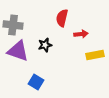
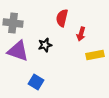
gray cross: moved 2 px up
red arrow: rotated 112 degrees clockwise
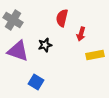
gray cross: moved 3 px up; rotated 24 degrees clockwise
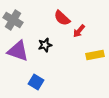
red semicircle: rotated 60 degrees counterclockwise
red arrow: moved 2 px left, 3 px up; rotated 24 degrees clockwise
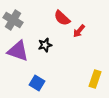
yellow rectangle: moved 24 px down; rotated 60 degrees counterclockwise
blue square: moved 1 px right, 1 px down
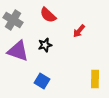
red semicircle: moved 14 px left, 3 px up
yellow rectangle: rotated 18 degrees counterclockwise
blue square: moved 5 px right, 2 px up
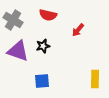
red semicircle: rotated 30 degrees counterclockwise
red arrow: moved 1 px left, 1 px up
black star: moved 2 px left, 1 px down
blue square: rotated 35 degrees counterclockwise
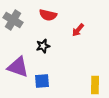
purple triangle: moved 16 px down
yellow rectangle: moved 6 px down
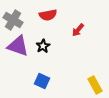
red semicircle: rotated 24 degrees counterclockwise
black star: rotated 16 degrees counterclockwise
purple triangle: moved 21 px up
blue square: rotated 28 degrees clockwise
yellow rectangle: rotated 30 degrees counterclockwise
